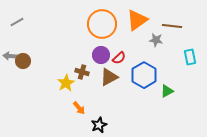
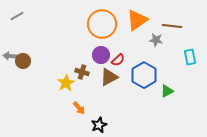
gray line: moved 6 px up
red semicircle: moved 1 px left, 2 px down
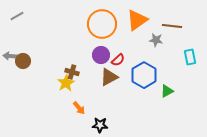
brown cross: moved 10 px left
black star: moved 1 px right; rotated 28 degrees clockwise
